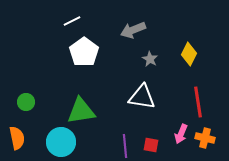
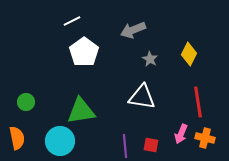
cyan circle: moved 1 px left, 1 px up
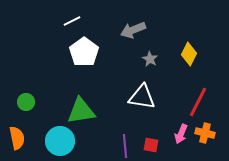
red line: rotated 36 degrees clockwise
orange cross: moved 5 px up
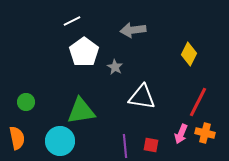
gray arrow: rotated 15 degrees clockwise
gray star: moved 35 px left, 8 px down
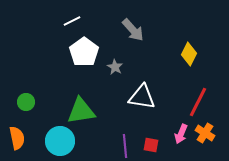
gray arrow: rotated 125 degrees counterclockwise
orange cross: rotated 18 degrees clockwise
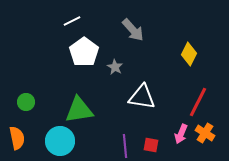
green triangle: moved 2 px left, 1 px up
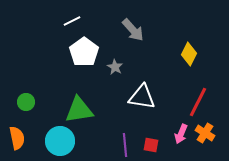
purple line: moved 1 px up
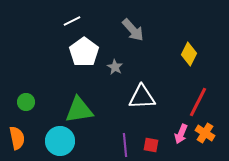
white triangle: rotated 12 degrees counterclockwise
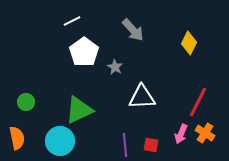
yellow diamond: moved 11 px up
green triangle: rotated 16 degrees counterclockwise
